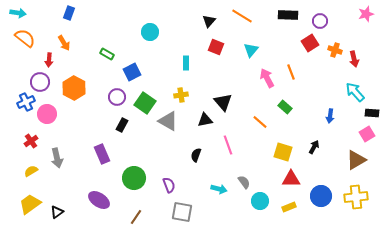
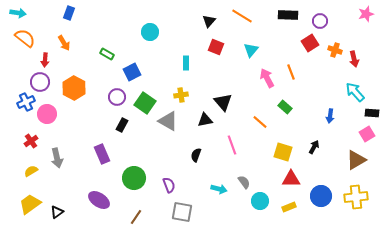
red arrow at (49, 60): moved 4 px left
pink line at (228, 145): moved 4 px right
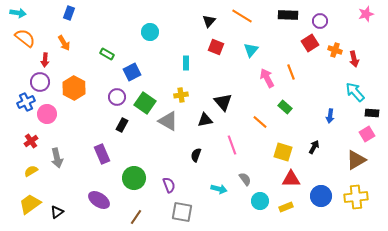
gray semicircle at (244, 182): moved 1 px right, 3 px up
yellow rectangle at (289, 207): moved 3 px left
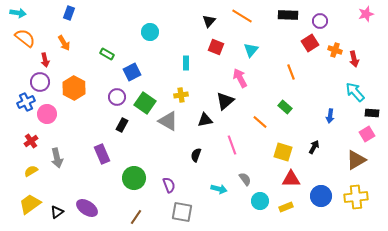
red arrow at (45, 60): rotated 16 degrees counterclockwise
pink arrow at (267, 78): moved 27 px left
black triangle at (223, 102): moved 2 px right, 1 px up; rotated 30 degrees clockwise
purple ellipse at (99, 200): moved 12 px left, 8 px down
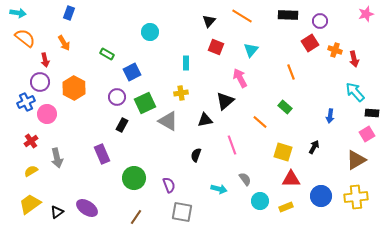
yellow cross at (181, 95): moved 2 px up
green square at (145, 103): rotated 30 degrees clockwise
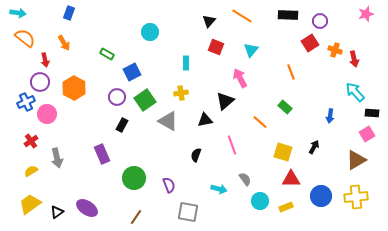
green square at (145, 103): moved 3 px up; rotated 10 degrees counterclockwise
gray square at (182, 212): moved 6 px right
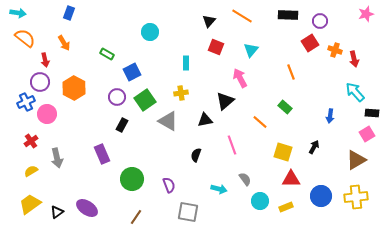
green circle at (134, 178): moved 2 px left, 1 px down
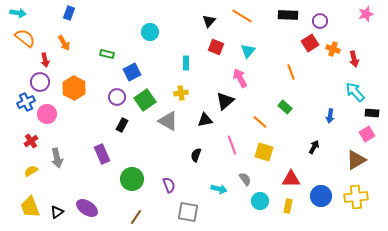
cyan triangle at (251, 50): moved 3 px left, 1 px down
orange cross at (335, 50): moved 2 px left, 1 px up
green rectangle at (107, 54): rotated 16 degrees counterclockwise
yellow square at (283, 152): moved 19 px left
yellow trapezoid at (30, 204): moved 3 px down; rotated 75 degrees counterclockwise
yellow rectangle at (286, 207): moved 2 px right, 1 px up; rotated 56 degrees counterclockwise
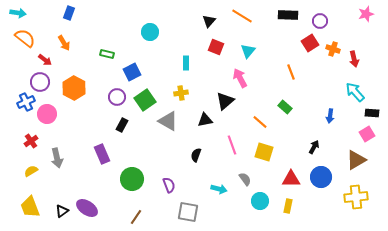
red arrow at (45, 60): rotated 40 degrees counterclockwise
blue circle at (321, 196): moved 19 px up
black triangle at (57, 212): moved 5 px right, 1 px up
